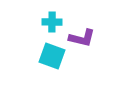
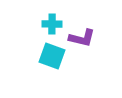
cyan cross: moved 2 px down
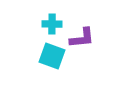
purple L-shape: rotated 20 degrees counterclockwise
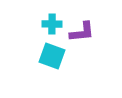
purple L-shape: moved 6 px up
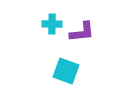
cyan square: moved 14 px right, 15 px down
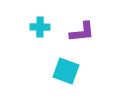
cyan cross: moved 12 px left, 3 px down
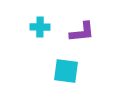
cyan square: rotated 12 degrees counterclockwise
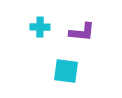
purple L-shape: rotated 12 degrees clockwise
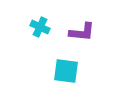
cyan cross: rotated 24 degrees clockwise
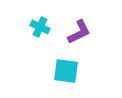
purple L-shape: moved 3 px left; rotated 32 degrees counterclockwise
